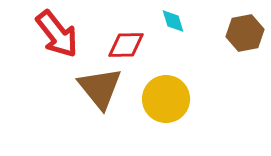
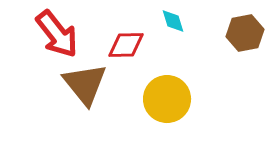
brown triangle: moved 15 px left, 4 px up
yellow circle: moved 1 px right
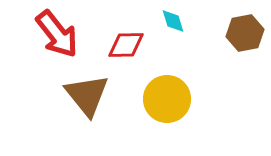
brown triangle: moved 2 px right, 11 px down
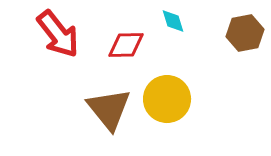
red arrow: moved 1 px right
brown triangle: moved 22 px right, 14 px down
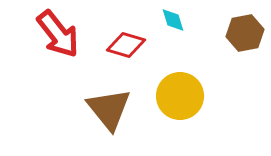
cyan diamond: moved 1 px up
red diamond: rotated 18 degrees clockwise
yellow circle: moved 13 px right, 3 px up
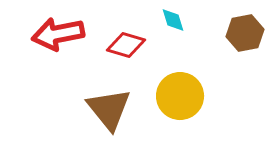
red arrow: rotated 117 degrees clockwise
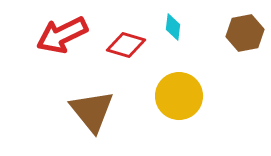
cyan diamond: moved 7 px down; rotated 24 degrees clockwise
red arrow: moved 4 px right, 1 px down; rotated 15 degrees counterclockwise
yellow circle: moved 1 px left
brown triangle: moved 17 px left, 2 px down
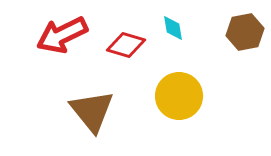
cyan diamond: moved 1 px down; rotated 16 degrees counterclockwise
brown hexagon: moved 1 px up
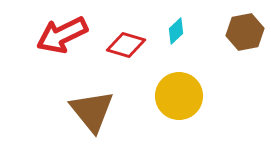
cyan diamond: moved 3 px right, 3 px down; rotated 56 degrees clockwise
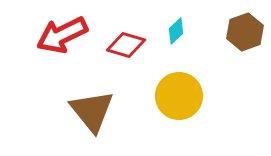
brown hexagon: rotated 9 degrees counterclockwise
